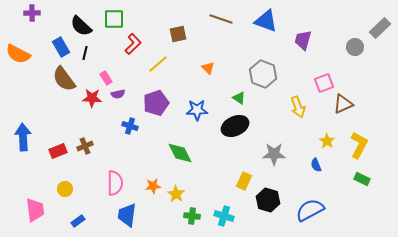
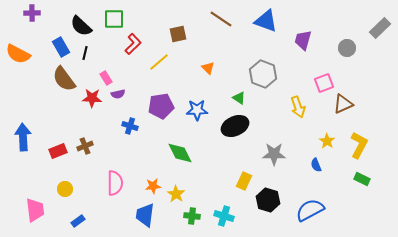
brown line at (221, 19): rotated 15 degrees clockwise
gray circle at (355, 47): moved 8 px left, 1 px down
yellow line at (158, 64): moved 1 px right, 2 px up
purple pentagon at (156, 103): moved 5 px right, 3 px down; rotated 10 degrees clockwise
blue trapezoid at (127, 215): moved 18 px right
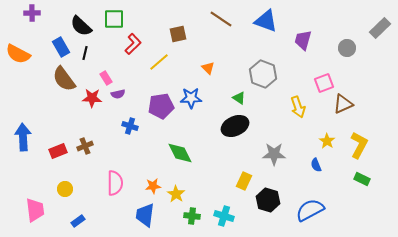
blue star at (197, 110): moved 6 px left, 12 px up
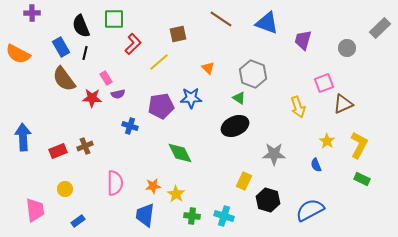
blue triangle at (266, 21): moved 1 px right, 2 px down
black semicircle at (81, 26): rotated 25 degrees clockwise
gray hexagon at (263, 74): moved 10 px left
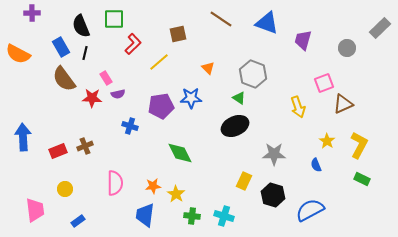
black hexagon at (268, 200): moved 5 px right, 5 px up
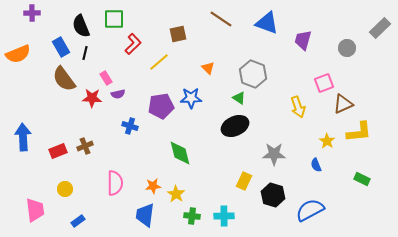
orange semicircle at (18, 54): rotated 50 degrees counterclockwise
yellow L-shape at (359, 145): moved 13 px up; rotated 56 degrees clockwise
green diamond at (180, 153): rotated 12 degrees clockwise
cyan cross at (224, 216): rotated 18 degrees counterclockwise
